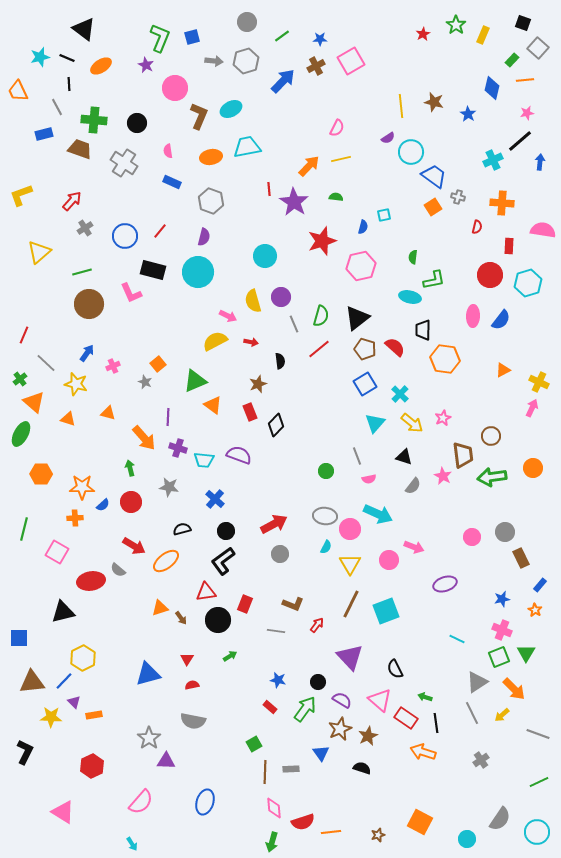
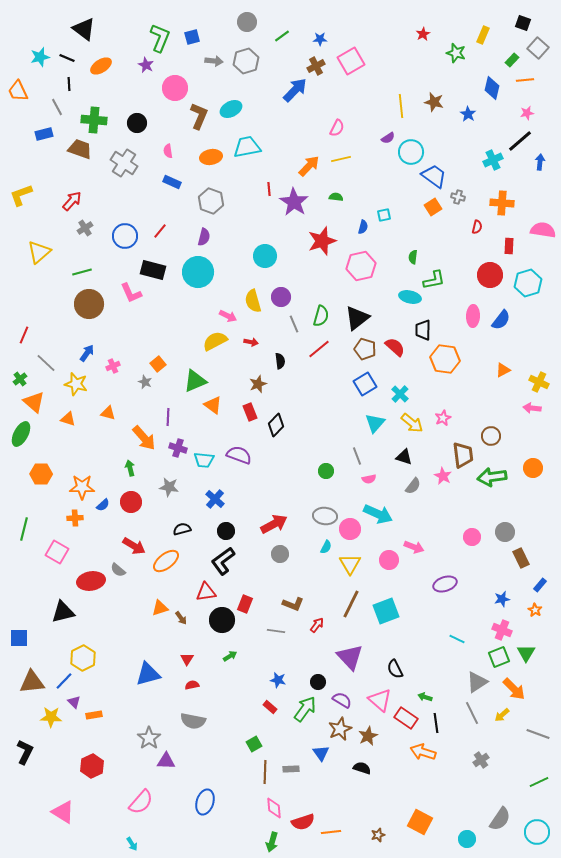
green star at (456, 25): moved 28 px down; rotated 18 degrees counterclockwise
blue arrow at (283, 81): moved 12 px right, 9 px down
pink arrow at (532, 408): rotated 108 degrees counterclockwise
black circle at (218, 620): moved 4 px right
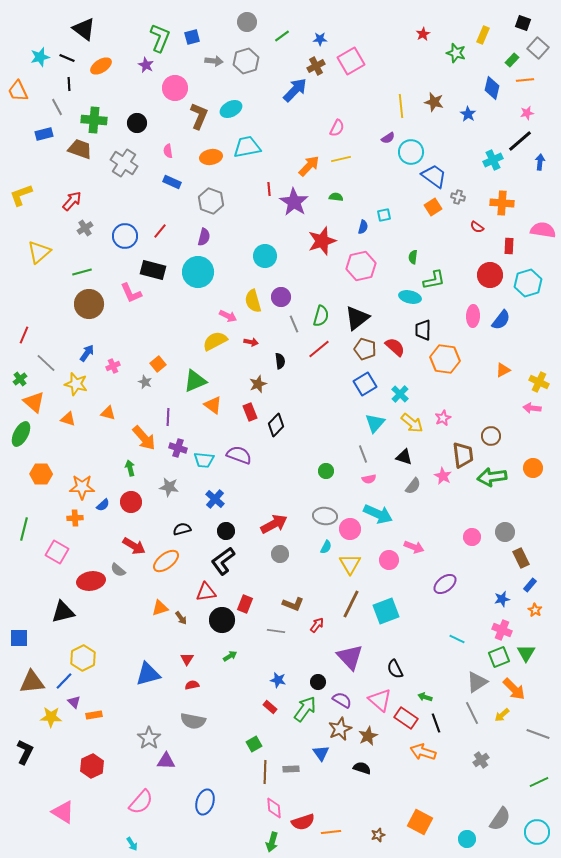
red semicircle at (477, 227): rotated 112 degrees clockwise
gray line at (357, 456): moved 6 px right, 2 px up
purple ellipse at (445, 584): rotated 20 degrees counterclockwise
blue rectangle at (540, 585): moved 10 px left
black line at (436, 723): rotated 12 degrees counterclockwise
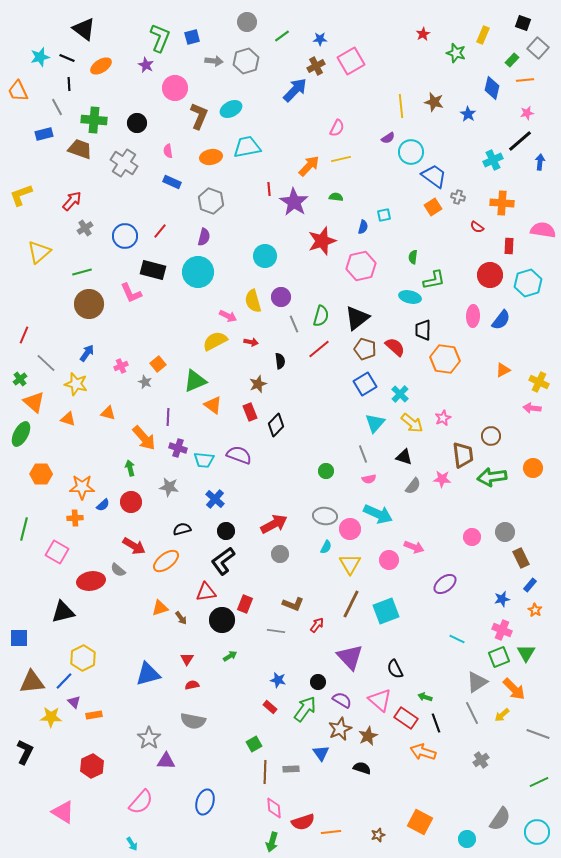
pink cross at (113, 366): moved 8 px right
pink star at (443, 476): moved 1 px left, 3 px down; rotated 24 degrees counterclockwise
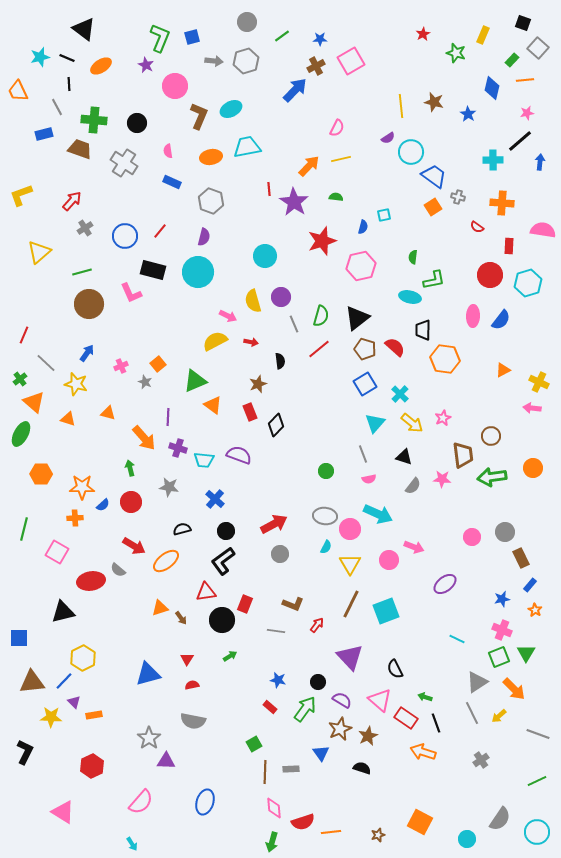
pink circle at (175, 88): moved 2 px up
cyan cross at (493, 160): rotated 24 degrees clockwise
yellow arrow at (502, 715): moved 3 px left, 1 px down
green line at (539, 782): moved 2 px left, 1 px up
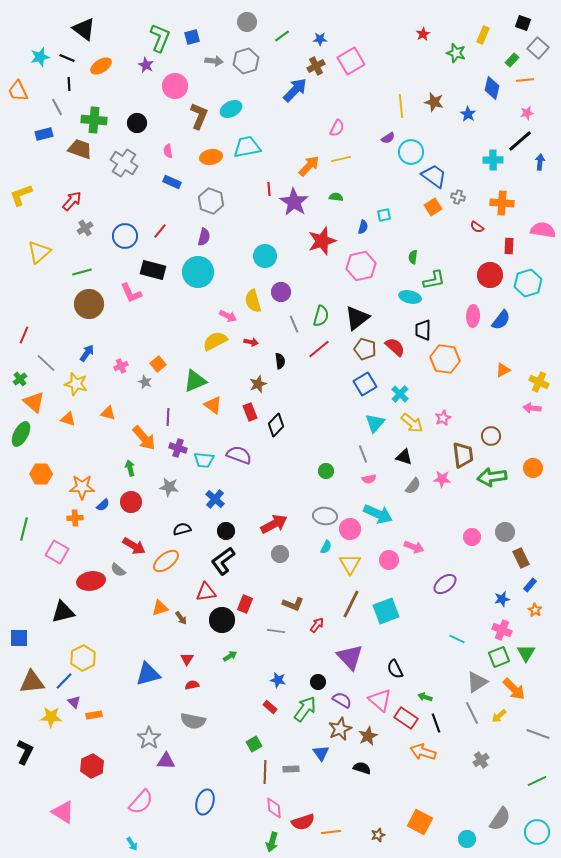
purple circle at (281, 297): moved 5 px up
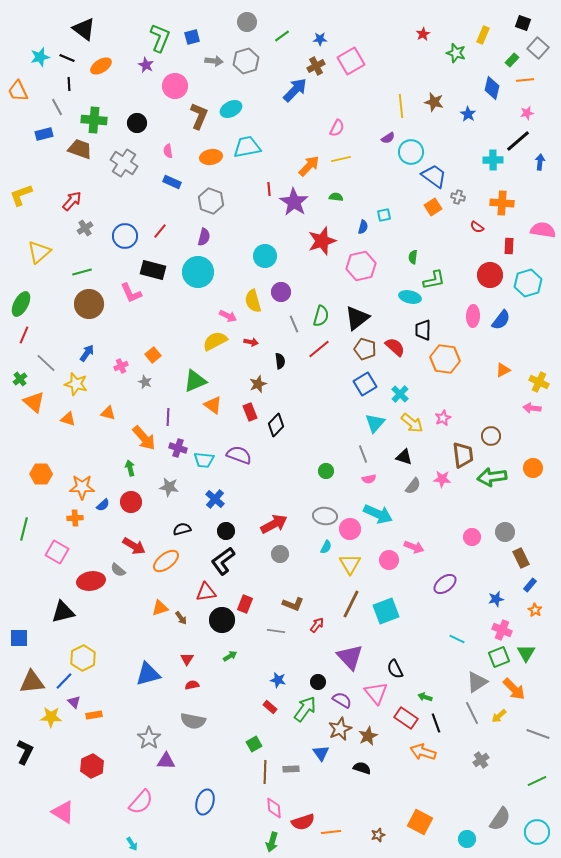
black line at (520, 141): moved 2 px left
orange square at (158, 364): moved 5 px left, 9 px up
green ellipse at (21, 434): moved 130 px up
blue star at (502, 599): moved 6 px left
pink triangle at (380, 700): moved 4 px left, 7 px up; rotated 10 degrees clockwise
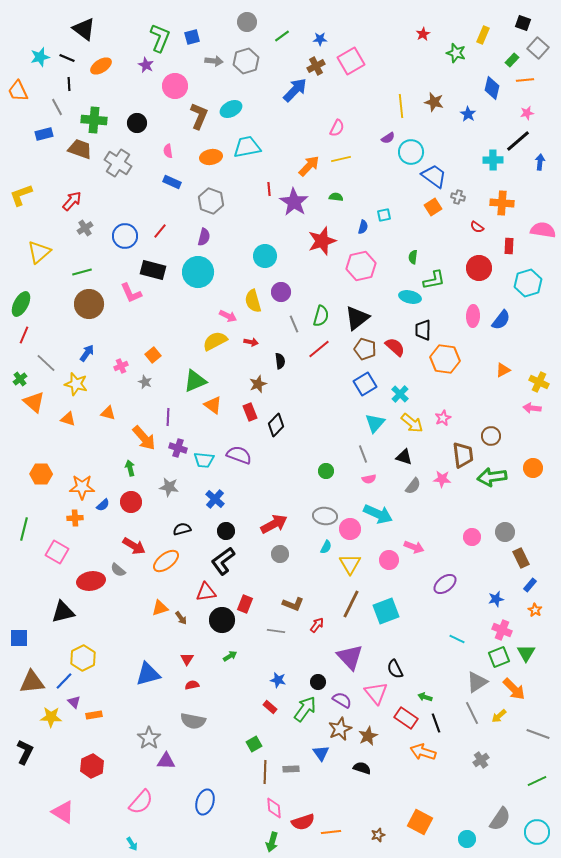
gray cross at (124, 163): moved 6 px left
red circle at (490, 275): moved 11 px left, 7 px up
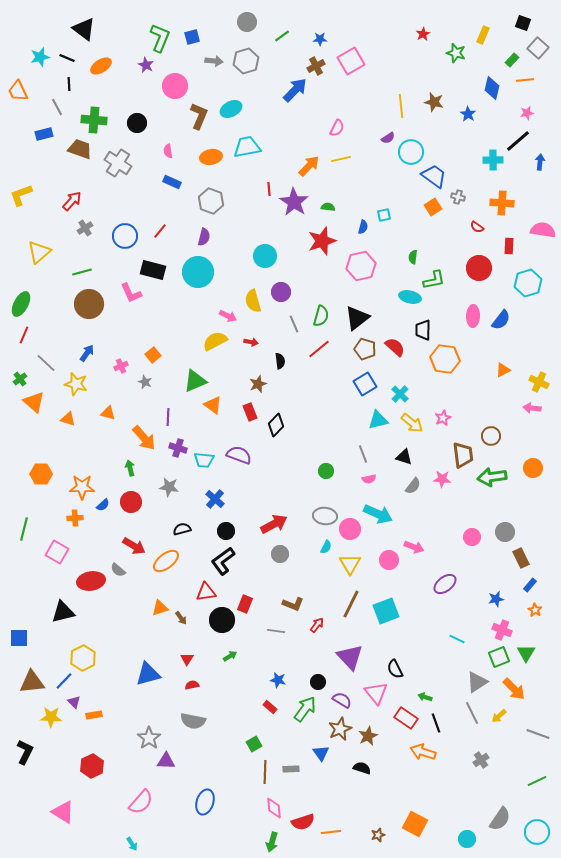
green semicircle at (336, 197): moved 8 px left, 10 px down
cyan triangle at (375, 423): moved 3 px right, 3 px up; rotated 35 degrees clockwise
orange square at (420, 822): moved 5 px left, 2 px down
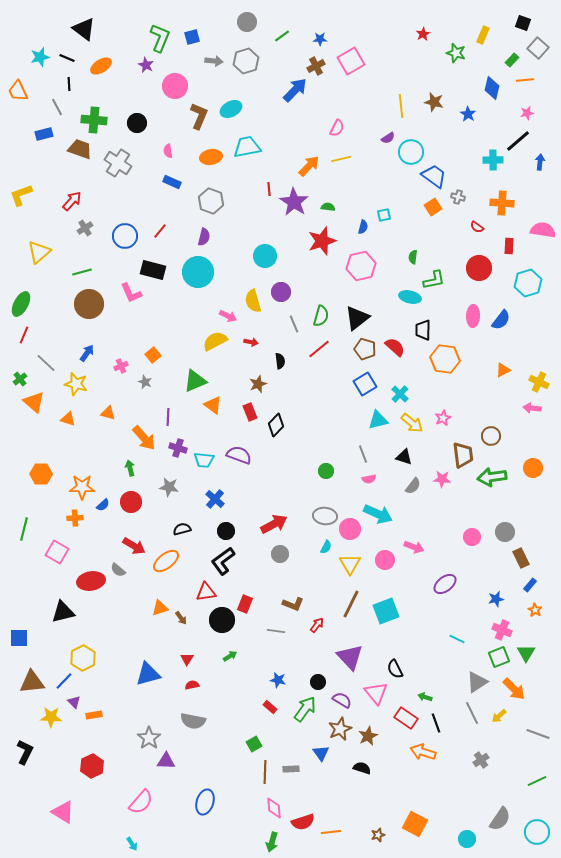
pink circle at (389, 560): moved 4 px left
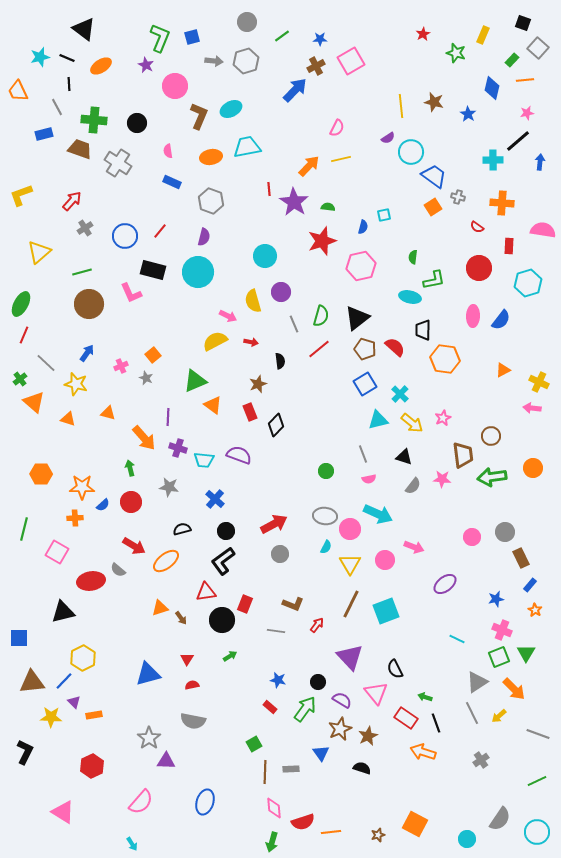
gray star at (145, 382): moved 1 px right, 4 px up
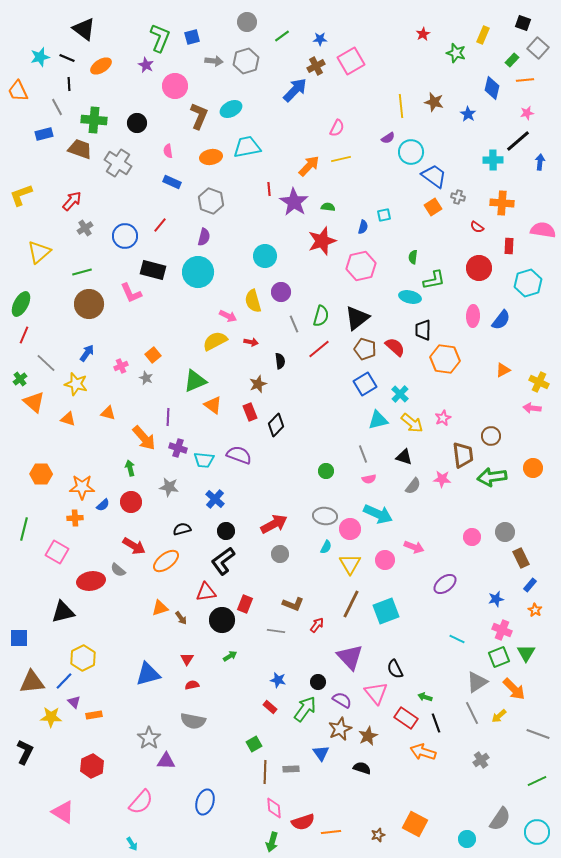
red line at (160, 231): moved 6 px up
